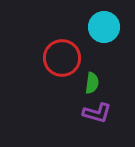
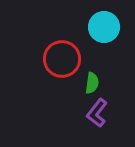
red circle: moved 1 px down
purple L-shape: rotated 112 degrees clockwise
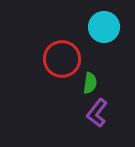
green semicircle: moved 2 px left
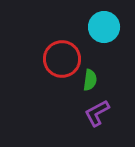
green semicircle: moved 3 px up
purple L-shape: rotated 24 degrees clockwise
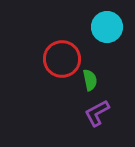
cyan circle: moved 3 px right
green semicircle: rotated 20 degrees counterclockwise
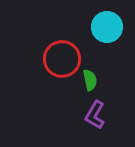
purple L-shape: moved 2 px left, 2 px down; rotated 32 degrees counterclockwise
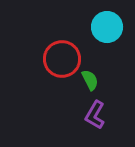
green semicircle: rotated 15 degrees counterclockwise
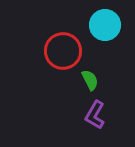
cyan circle: moved 2 px left, 2 px up
red circle: moved 1 px right, 8 px up
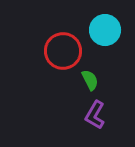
cyan circle: moved 5 px down
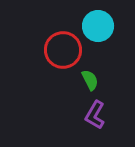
cyan circle: moved 7 px left, 4 px up
red circle: moved 1 px up
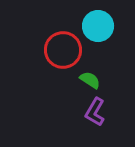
green semicircle: rotated 30 degrees counterclockwise
purple L-shape: moved 3 px up
